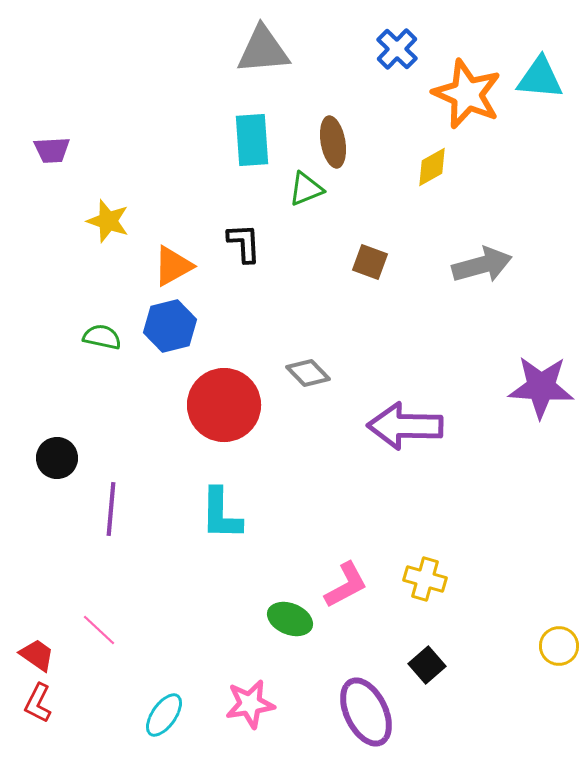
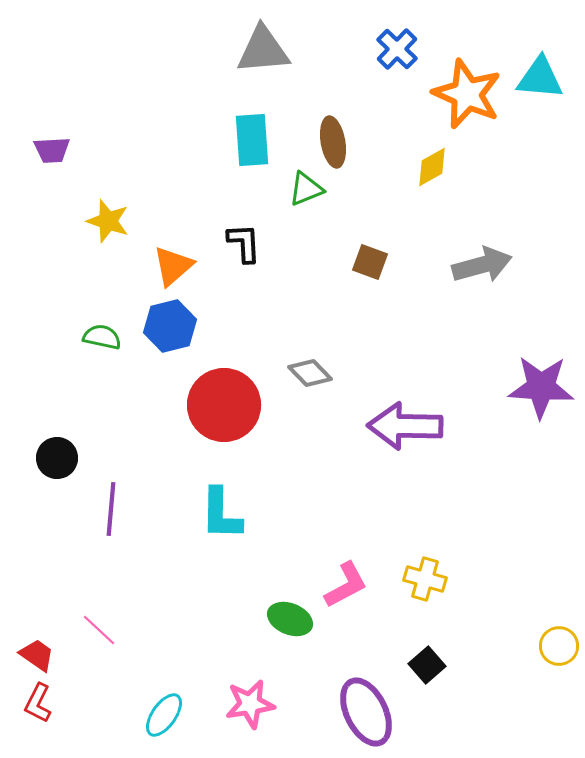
orange triangle: rotated 12 degrees counterclockwise
gray diamond: moved 2 px right
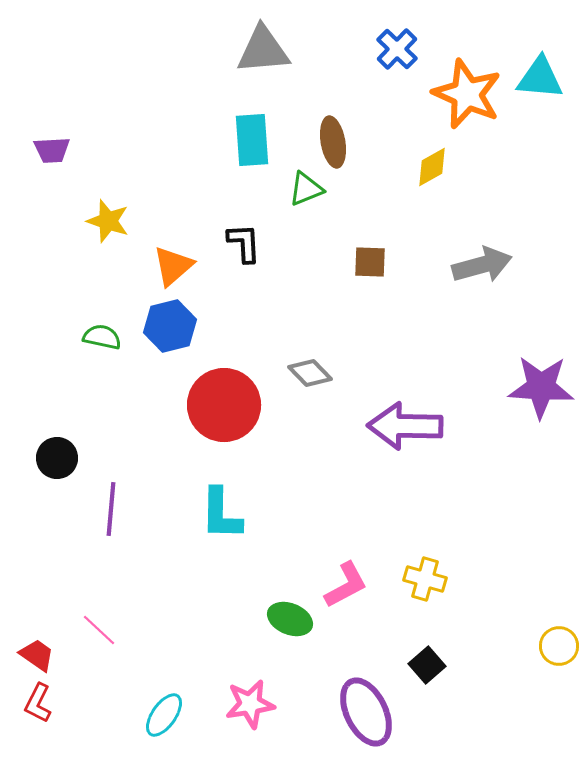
brown square: rotated 18 degrees counterclockwise
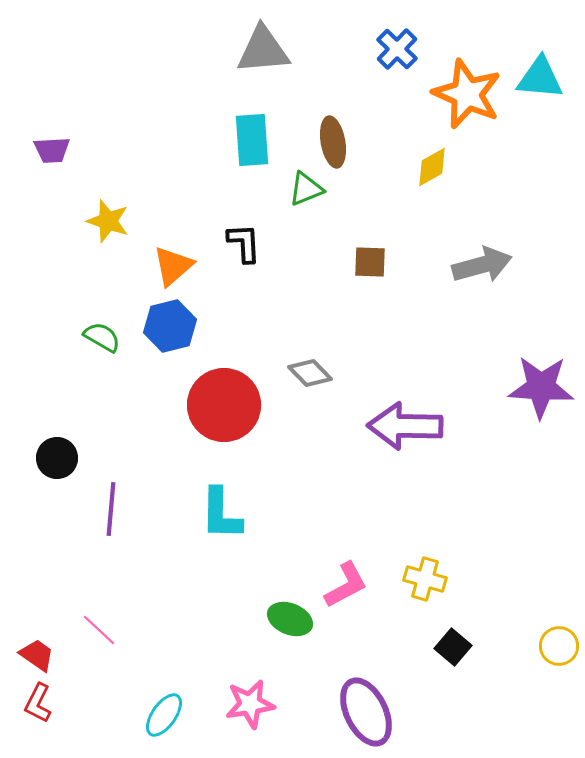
green semicircle: rotated 18 degrees clockwise
black square: moved 26 px right, 18 px up; rotated 9 degrees counterclockwise
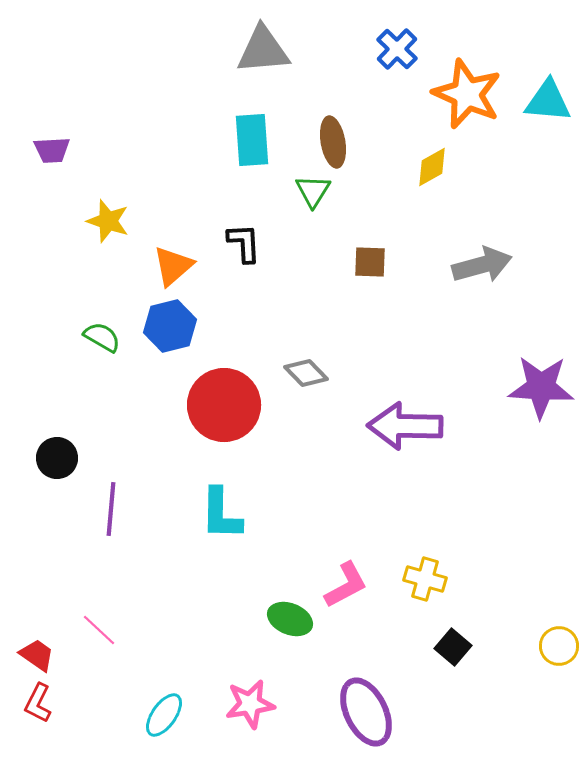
cyan triangle: moved 8 px right, 23 px down
green triangle: moved 7 px right, 2 px down; rotated 36 degrees counterclockwise
gray diamond: moved 4 px left
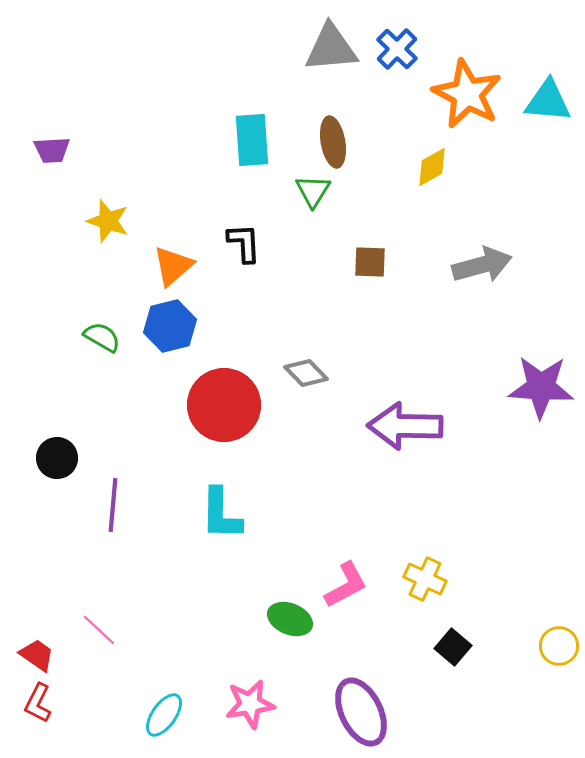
gray triangle: moved 68 px right, 2 px up
orange star: rotated 4 degrees clockwise
purple line: moved 2 px right, 4 px up
yellow cross: rotated 9 degrees clockwise
purple ellipse: moved 5 px left
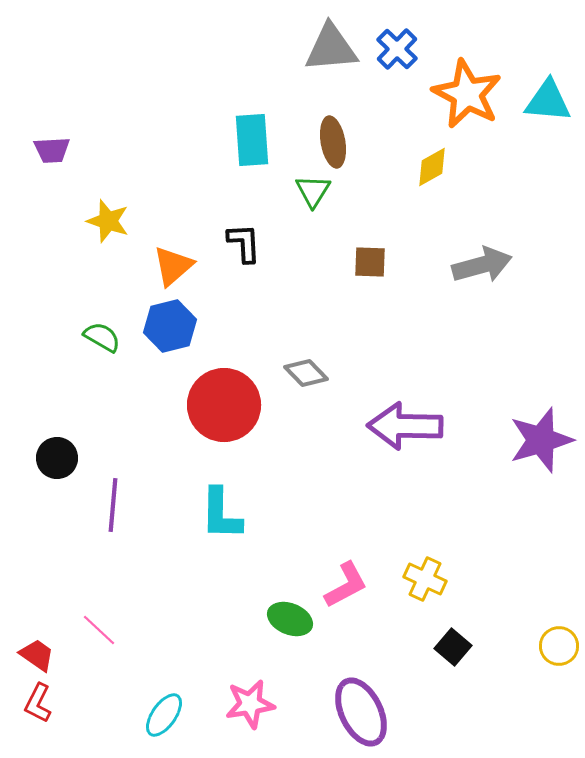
purple star: moved 53 px down; rotated 20 degrees counterclockwise
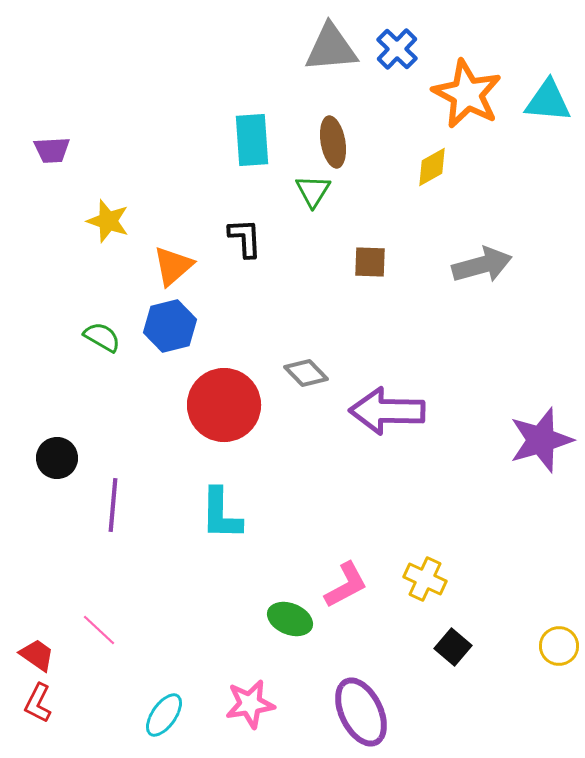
black L-shape: moved 1 px right, 5 px up
purple arrow: moved 18 px left, 15 px up
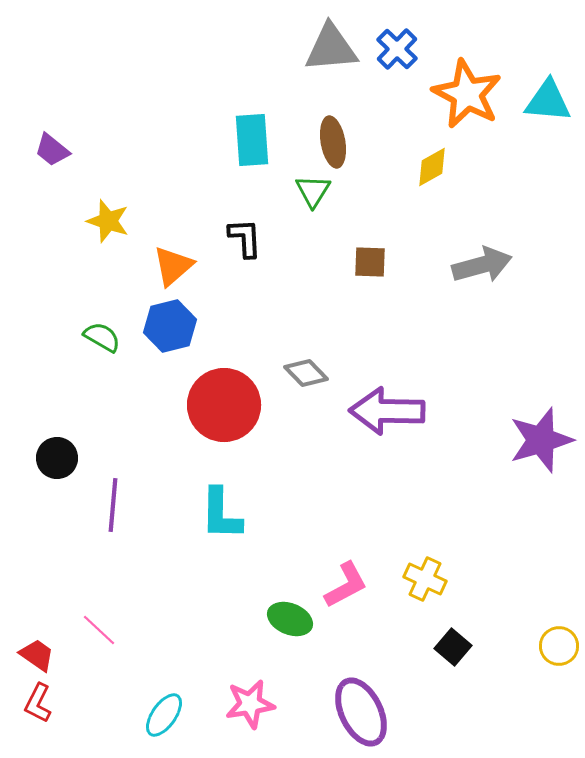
purple trapezoid: rotated 42 degrees clockwise
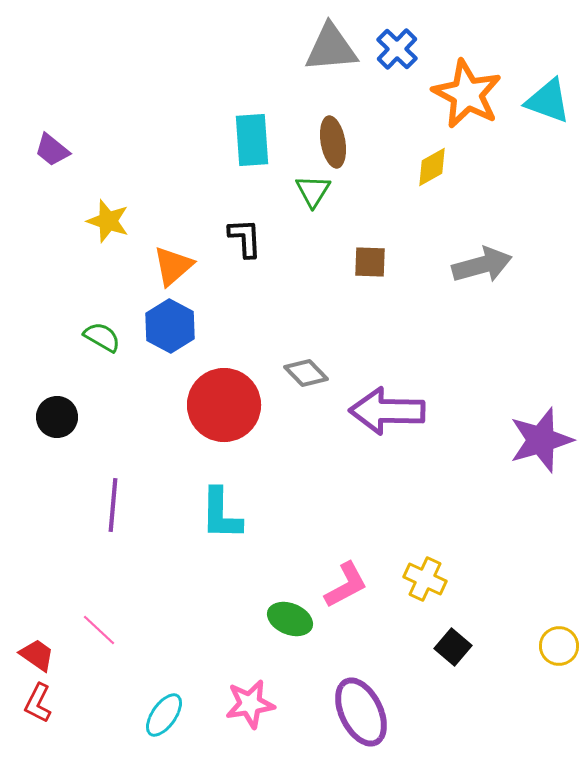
cyan triangle: rotated 15 degrees clockwise
blue hexagon: rotated 18 degrees counterclockwise
black circle: moved 41 px up
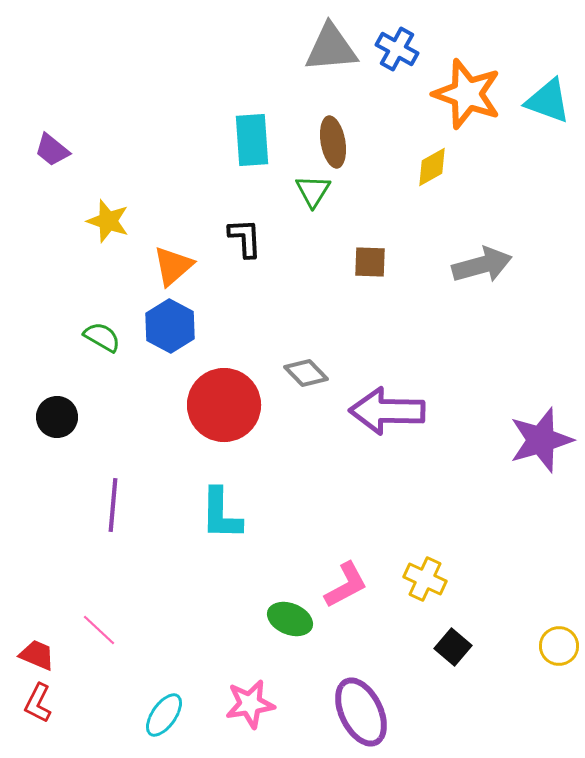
blue cross: rotated 15 degrees counterclockwise
orange star: rotated 8 degrees counterclockwise
red trapezoid: rotated 12 degrees counterclockwise
